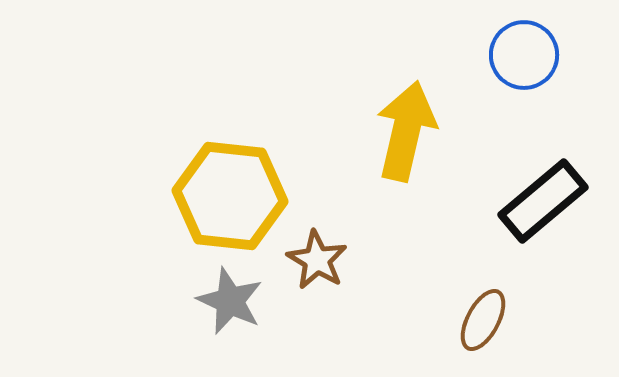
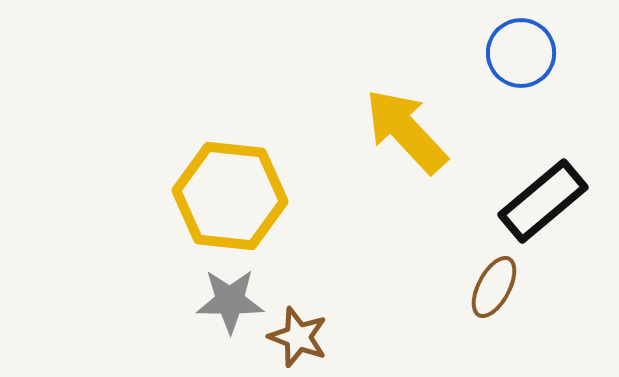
blue circle: moved 3 px left, 2 px up
yellow arrow: rotated 56 degrees counterclockwise
brown star: moved 19 px left, 77 px down; rotated 10 degrees counterclockwise
gray star: rotated 24 degrees counterclockwise
brown ellipse: moved 11 px right, 33 px up
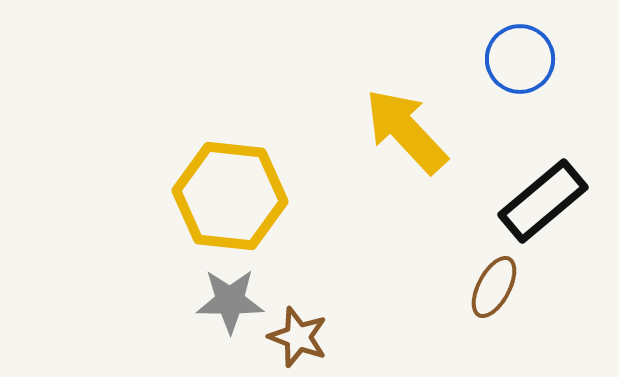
blue circle: moved 1 px left, 6 px down
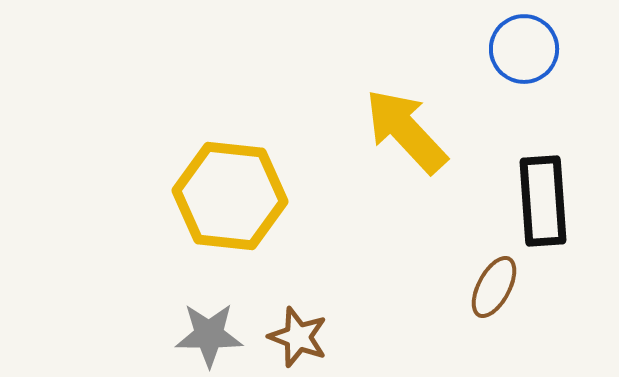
blue circle: moved 4 px right, 10 px up
black rectangle: rotated 54 degrees counterclockwise
gray star: moved 21 px left, 34 px down
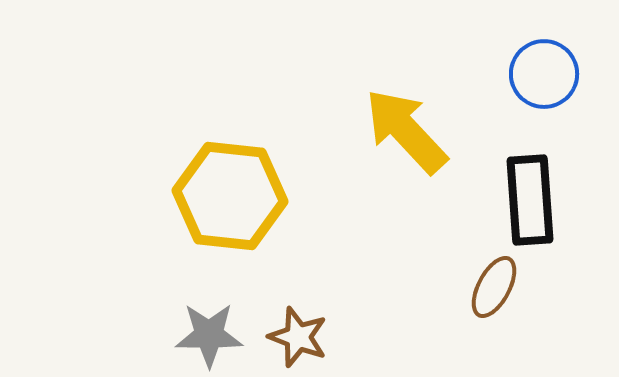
blue circle: moved 20 px right, 25 px down
black rectangle: moved 13 px left, 1 px up
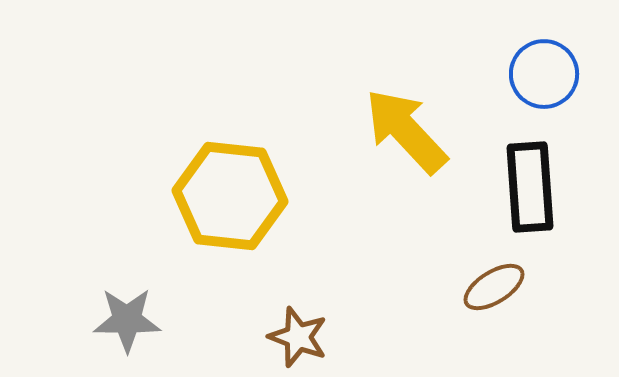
black rectangle: moved 13 px up
brown ellipse: rotated 30 degrees clockwise
gray star: moved 82 px left, 15 px up
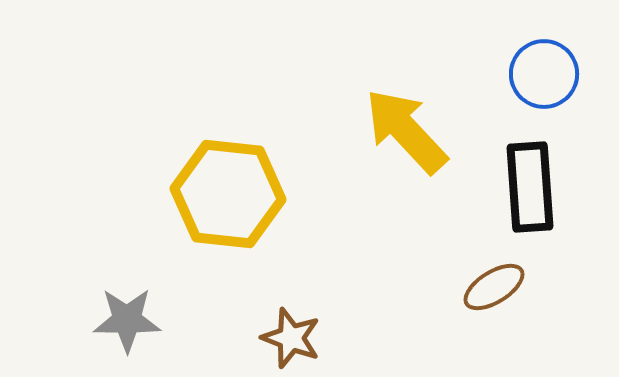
yellow hexagon: moved 2 px left, 2 px up
brown star: moved 7 px left, 1 px down
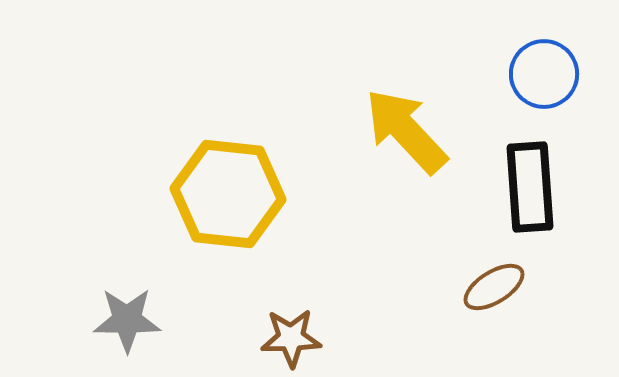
brown star: rotated 22 degrees counterclockwise
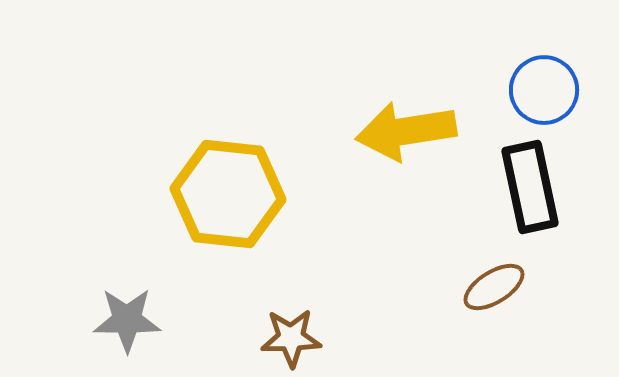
blue circle: moved 16 px down
yellow arrow: rotated 56 degrees counterclockwise
black rectangle: rotated 8 degrees counterclockwise
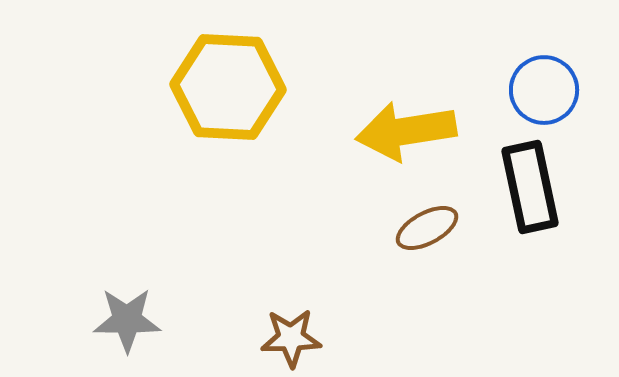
yellow hexagon: moved 107 px up; rotated 3 degrees counterclockwise
brown ellipse: moved 67 px left, 59 px up; rotated 4 degrees clockwise
